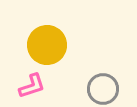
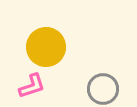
yellow circle: moved 1 px left, 2 px down
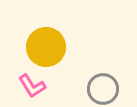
pink L-shape: rotated 76 degrees clockwise
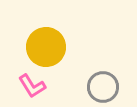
gray circle: moved 2 px up
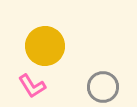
yellow circle: moved 1 px left, 1 px up
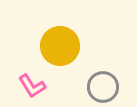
yellow circle: moved 15 px right
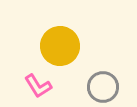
pink L-shape: moved 6 px right
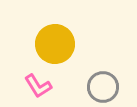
yellow circle: moved 5 px left, 2 px up
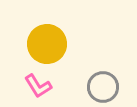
yellow circle: moved 8 px left
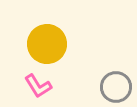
gray circle: moved 13 px right
